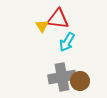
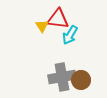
cyan arrow: moved 3 px right, 7 px up
brown circle: moved 1 px right, 1 px up
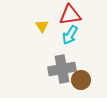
red triangle: moved 12 px right, 4 px up; rotated 15 degrees counterclockwise
gray cross: moved 8 px up
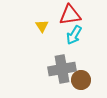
cyan arrow: moved 4 px right
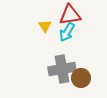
yellow triangle: moved 3 px right
cyan arrow: moved 7 px left, 3 px up
brown circle: moved 2 px up
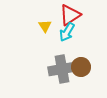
red triangle: rotated 25 degrees counterclockwise
brown circle: moved 11 px up
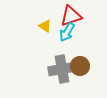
red triangle: moved 1 px right, 1 px down; rotated 15 degrees clockwise
yellow triangle: rotated 24 degrees counterclockwise
brown circle: moved 1 px left, 1 px up
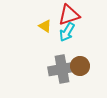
red triangle: moved 2 px left, 1 px up
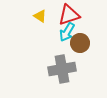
yellow triangle: moved 5 px left, 10 px up
brown circle: moved 23 px up
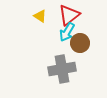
red triangle: rotated 20 degrees counterclockwise
